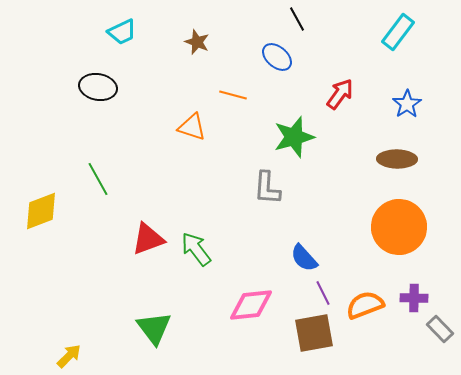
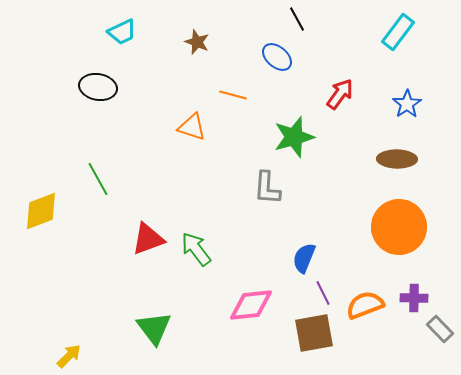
blue semicircle: rotated 64 degrees clockwise
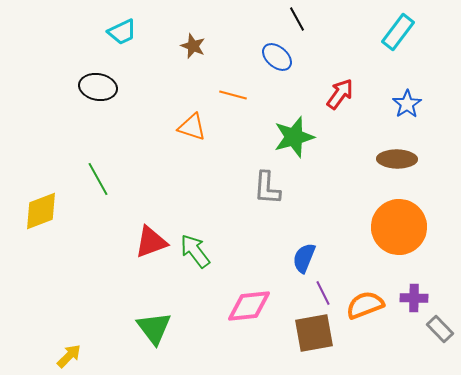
brown star: moved 4 px left, 4 px down
red triangle: moved 3 px right, 3 px down
green arrow: moved 1 px left, 2 px down
pink diamond: moved 2 px left, 1 px down
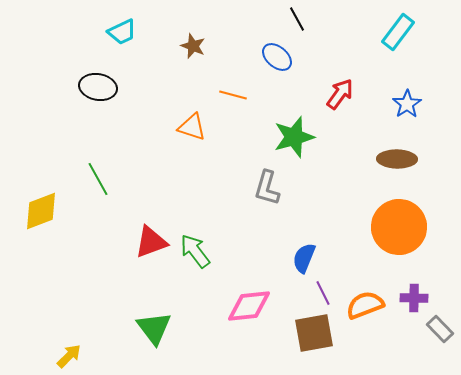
gray L-shape: rotated 12 degrees clockwise
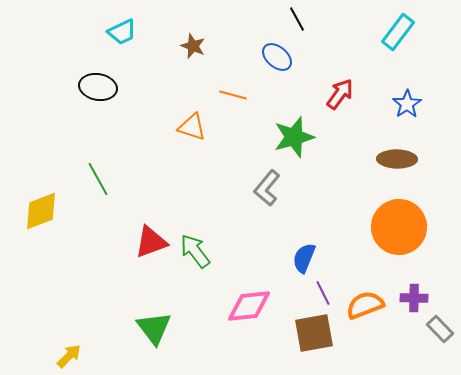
gray L-shape: rotated 24 degrees clockwise
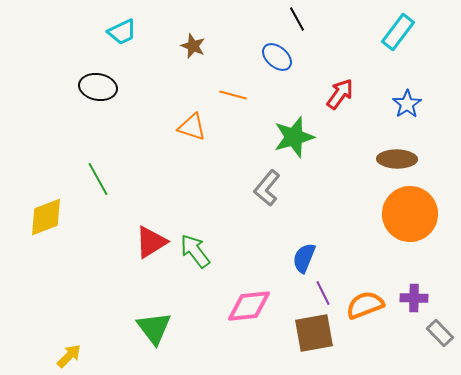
yellow diamond: moved 5 px right, 6 px down
orange circle: moved 11 px right, 13 px up
red triangle: rotated 12 degrees counterclockwise
gray rectangle: moved 4 px down
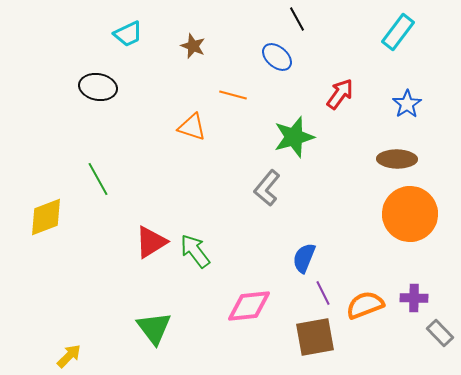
cyan trapezoid: moved 6 px right, 2 px down
brown square: moved 1 px right, 4 px down
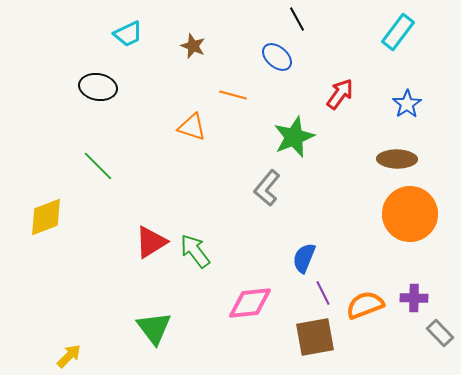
green star: rotated 6 degrees counterclockwise
green line: moved 13 px up; rotated 16 degrees counterclockwise
pink diamond: moved 1 px right, 3 px up
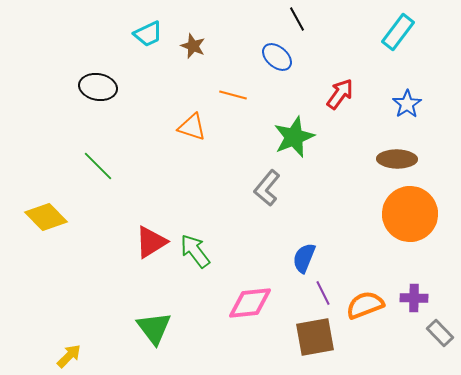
cyan trapezoid: moved 20 px right
yellow diamond: rotated 66 degrees clockwise
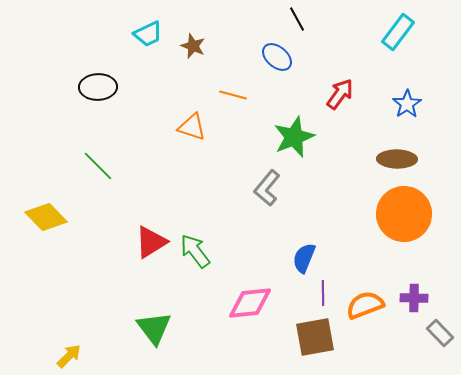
black ellipse: rotated 12 degrees counterclockwise
orange circle: moved 6 px left
purple line: rotated 25 degrees clockwise
